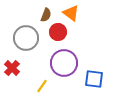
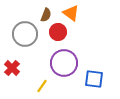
gray circle: moved 1 px left, 4 px up
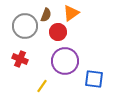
orange triangle: rotated 48 degrees clockwise
gray circle: moved 8 px up
purple circle: moved 1 px right, 2 px up
red cross: moved 8 px right, 9 px up; rotated 21 degrees counterclockwise
